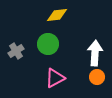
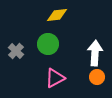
gray cross: rotated 14 degrees counterclockwise
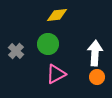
pink triangle: moved 1 px right, 4 px up
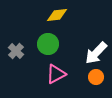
white arrow: moved 1 px right; rotated 140 degrees counterclockwise
orange circle: moved 1 px left
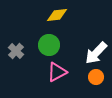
green circle: moved 1 px right, 1 px down
pink triangle: moved 1 px right, 2 px up
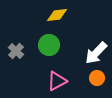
pink triangle: moved 9 px down
orange circle: moved 1 px right, 1 px down
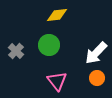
pink triangle: rotated 40 degrees counterclockwise
